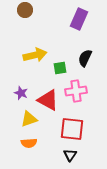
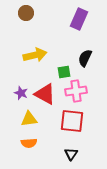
brown circle: moved 1 px right, 3 px down
green square: moved 4 px right, 4 px down
red triangle: moved 3 px left, 6 px up
yellow triangle: rotated 12 degrees clockwise
red square: moved 8 px up
black triangle: moved 1 px right, 1 px up
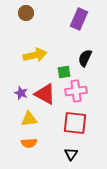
red square: moved 3 px right, 2 px down
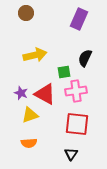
yellow triangle: moved 1 px right, 4 px up; rotated 12 degrees counterclockwise
red square: moved 2 px right, 1 px down
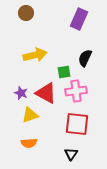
red triangle: moved 1 px right, 1 px up
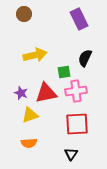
brown circle: moved 2 px left, 1 px down
purple rectangle: rotated 50 degrees counterclockwise
red triangle: rotated 40 degrees counterclockwise
red square: rotated 10 degrees counterclockwise
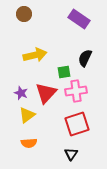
purple rectangle: rotated 30 degrees counterclockwise
red triangle: rotated 35 degrees counterclockwise
yellow triangle: moved 3 px left; rotated 18 degrees counterclockwise
red square: rotated 15 degrees counterclockwise
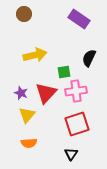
black semicircle: moved 4 px right
yellow triangle: rotated 12 degrees counterclockwise
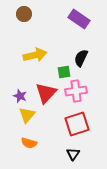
black semicircle: moved 8 px left
purple star: moved 1 px left, 3 px down
orange semicircle: rotated 21 degrees clockwise
black triangle: moved 2 px right
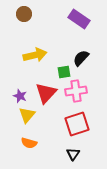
black semicircle: rotated 18 degrees clockwise
